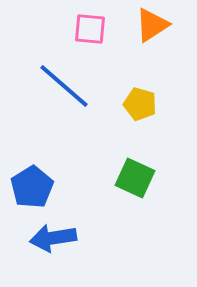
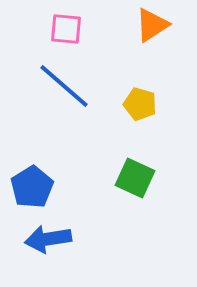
pink square: moved 24 px left
blue arrow: moved 5 px left, 1 px down
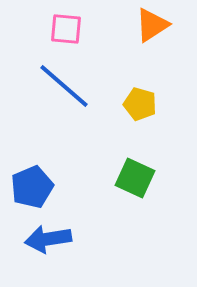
blue pentagon: rotated 9 degrees clockwise
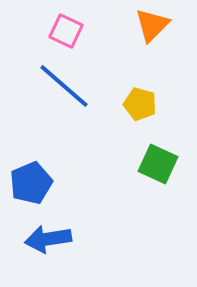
orange triangle: rotated 12 degrees counterclockwise
pink square: moved 2 px down; rotated 20 degrees clockwise
green square: moved 23 px right, 14 px up
blue pentagon: moved 1 px left, 4 px up
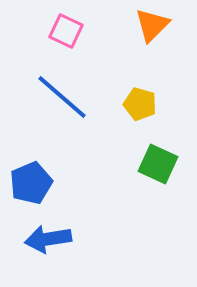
blue line: moved 2 px left, 11 px down
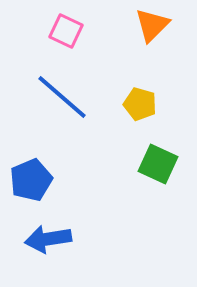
blue pentagon: moved 3 px up
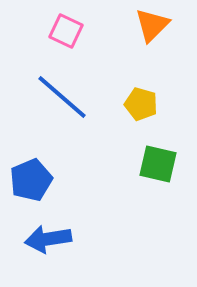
yellow pentagon: moved 1 px right
green square: rotated 12 degrees counterclockwise
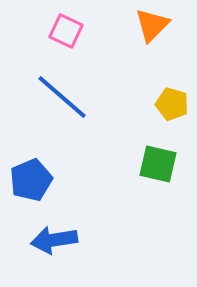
yellow pentagon: moved 31 px right
blue arrow: moved 6 px right, 1 px down
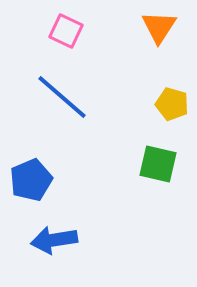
orange triangle: moved 7 px right, 2 px down; rotated 12 degrees counterclockwise
